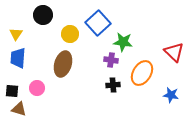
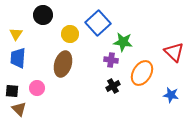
black cross: moved 1 px down; rotated 24 degrees counterclockwise
brown triangle: rotated 28 degrees clockwise
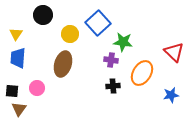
black cross: rotated 24 degrees clockwise
blue star: rotated 21 degrees counterclockwise
brown triangle: rotated 21 degrees clockwise
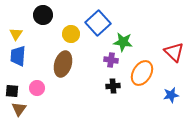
yellow circle: moved 1 px right
blue trapezoid: moved 2 px up
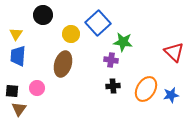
orange ellipse: moved 4 px right, 16 px down
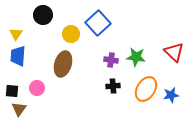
green star: moved 13 px right, 15 px down
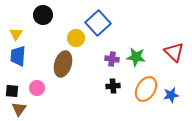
yellow circle: moved 5 px right, 4 px down
purple cross: moved 1 px right, 1 px up
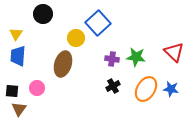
black circle: moved 1 px up
black cross: rotated 24 degrees counterclockwise
blue star: moved 6 px up; rotated 21 degrees clockwise
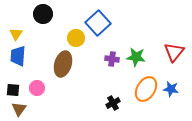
red triangle: rotated 25 degrees clockwise
black cross: moved 17 px down
black square: moved 1 px right, 1 px up
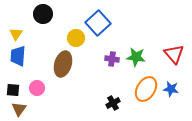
red triangle: moved 2 px down; rotated 20 degrees counterclockwise
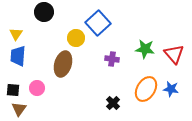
black circle: moved 1 px right, 2 px up
green star: moved 9 px right, 8 px up
black cross: rotated 16 degrees counterclockwise
